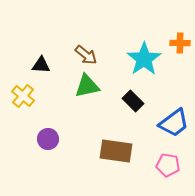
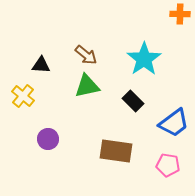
orange cross: moved 29 px up
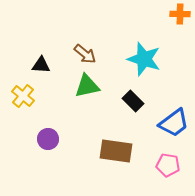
brown arrow: moved 1 px left, 1 px up
cyan star: rotated 20 degrees counterclockwise
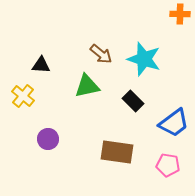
brown arrow: moved 16 px right
brown rectangle: moved 1 px right, 1 px down
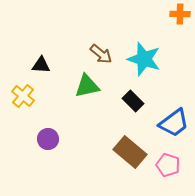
brown rectangle: moved 13 px right; rotated 32 degrees clockwise
pink pentagon: rotated 10 degrees clockwise
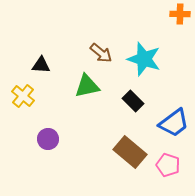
brown arrow: moved 1 px up
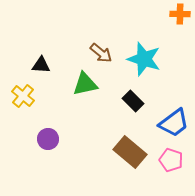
green triangle: moved 2 px left, 2 px up
pink pentagon: moved 3 px right, 5 px up
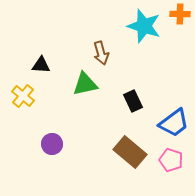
brown arrow: rotated 35 degrees clockwise
cyan star: moved 33 px up
black rectangle: rotated 20 degrees clockwise
purple circle: moved 4 px right, 5 px down
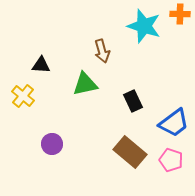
brown arrow: moved 1 px right, 2 px up
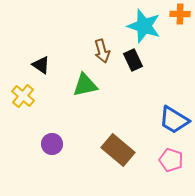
black triangle: rotated 30 degrees clockwise
green triangle: moved 1 px down
black rectangle: moved 41 px up
blue trapezoid: moved 3 px up; rotated 68 degrees clockwise
brown rectangle: moved 12 px left, 2 px up
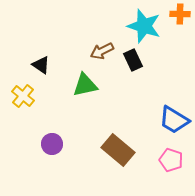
brown arrow: rotated 80 degrees clockwise
